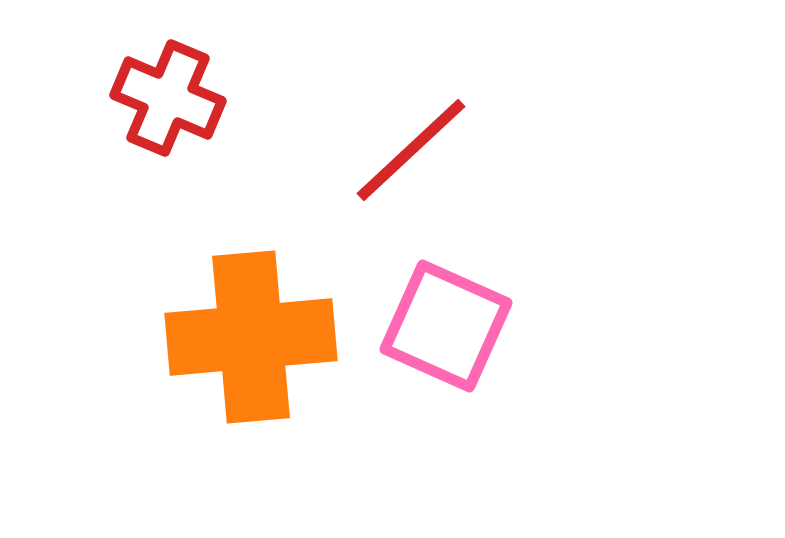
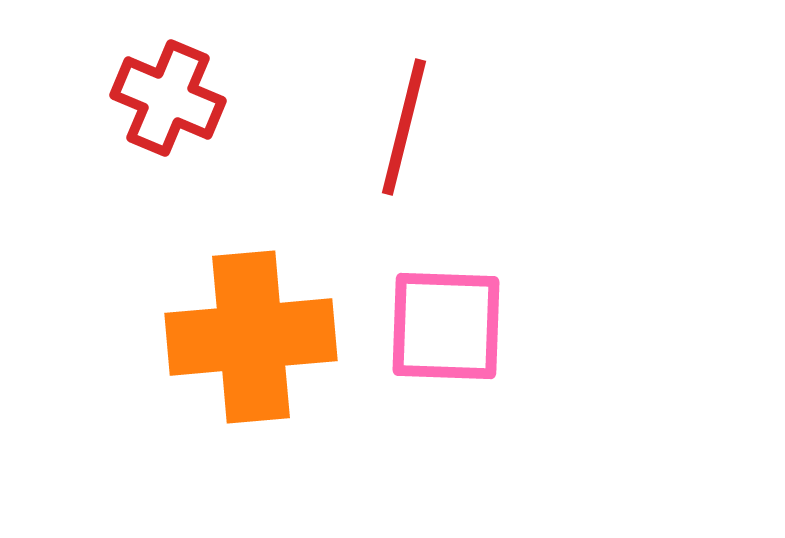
red line: moved 7 px left, 23 px up; rotated 33 degrees counterclockwise
pink square: rotated 22 degrees counterclockwise
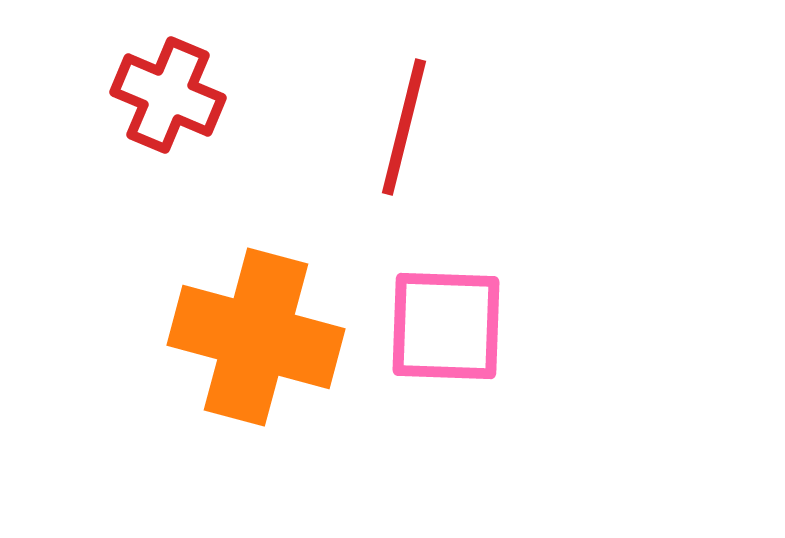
red cross: moved 3 px up
orange cross: moved 5 px right; rotated 20 degrees clockwise
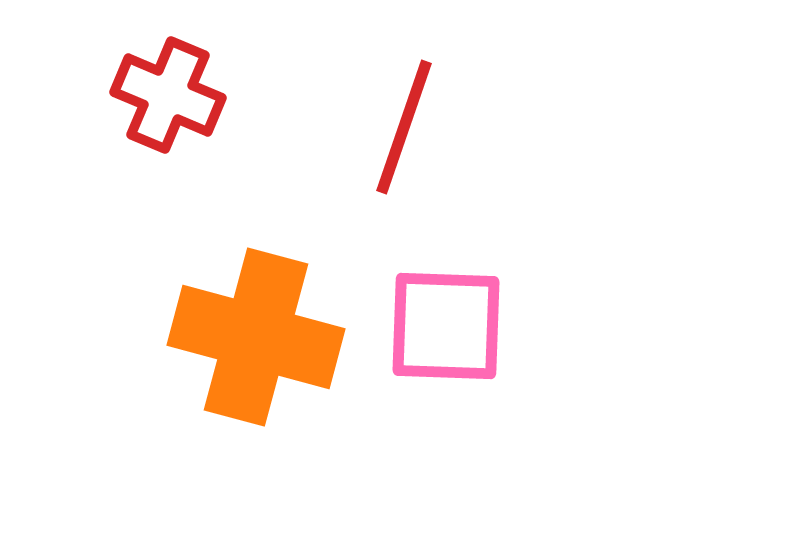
red line: rotated 5 degrees clockwise
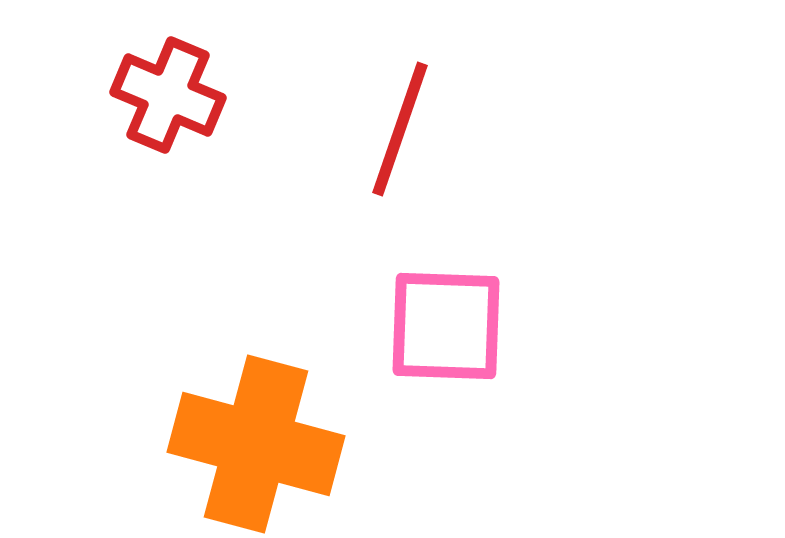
red line: moved 4 px left, 2 px down
orange cross: moved 107 px down
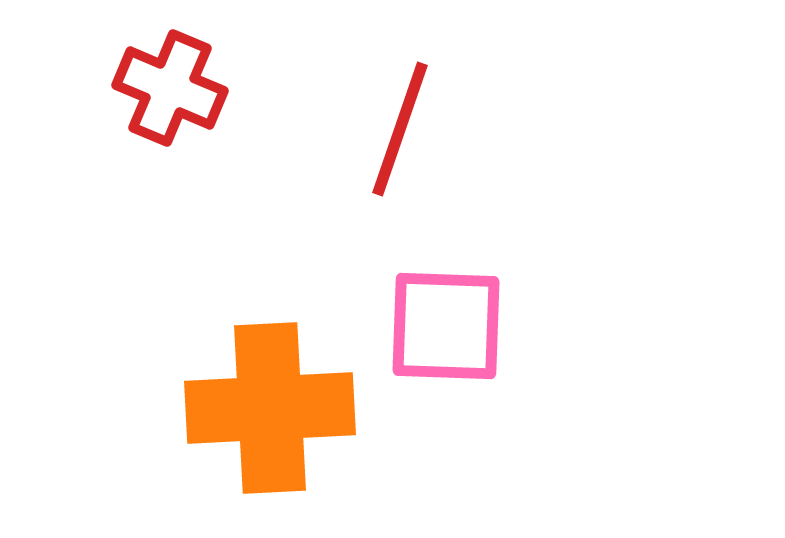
red cross: moved 2 px right, 7 px up
orange cross: moved 14 px right, 36 px up; rotated 18 degrees counterclockwise
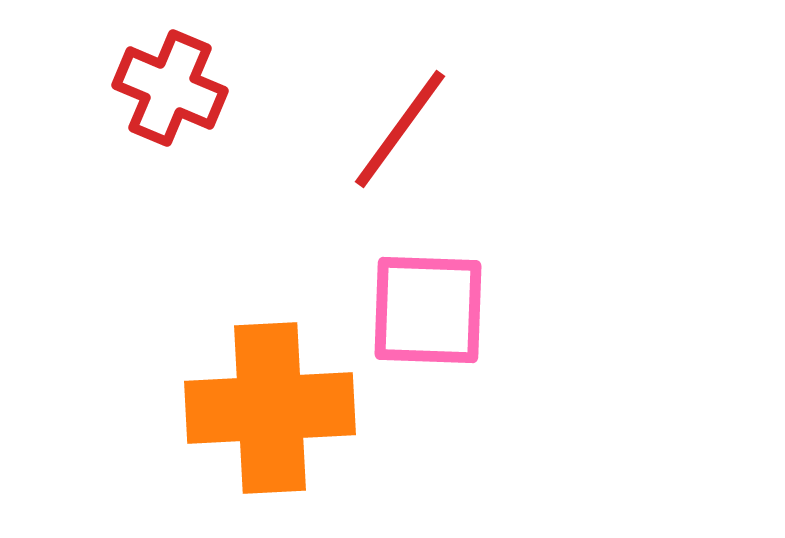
red line: rotated 17 degrees clockwise
pink square: moved 18 px left, 16 px up
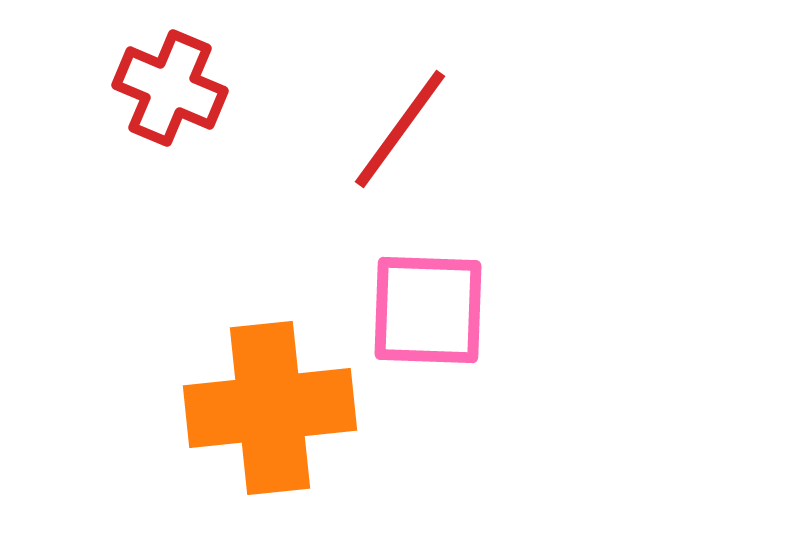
orange cross: rotated 3 degrees counterclockwise
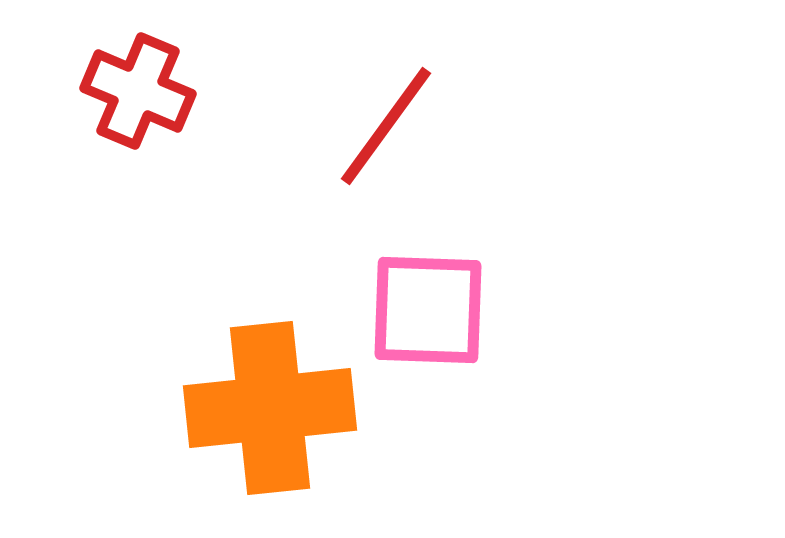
red cross: moved 32 px left, 3 px down
red line: moved 14 px left, 3 px up
